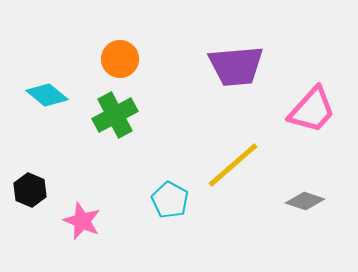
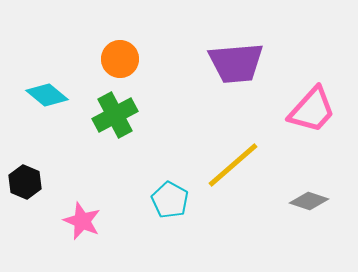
purple trapezoid: moved 3 px up
black hexagon: moved 5 px left, 8 px up
gray diamond: moved 4 px right
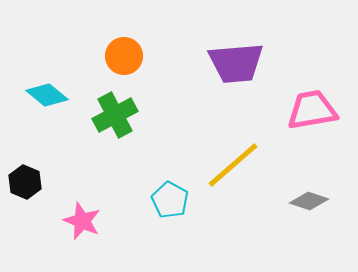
orange circle: moved 4 px right, 3 px up
pink trapezoid: rotated 142 degrees counterclockwise
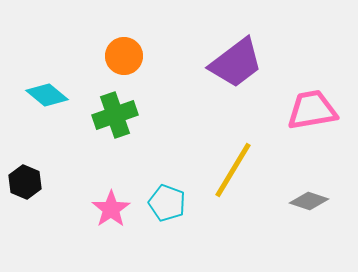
purple trapezoid: rotated 32 degrees counterclockwise
green cross: rotated 9 degrees clockwise
yellow line: moved 5 px down; rotated 18 degrees counterclockwise
cyan pentagon: moved 3 px left, 3 px down; rotated 9 degrees counterclockwise
pink star: moved 29 px right, 12 px up; rotated 15 degrees clockwise
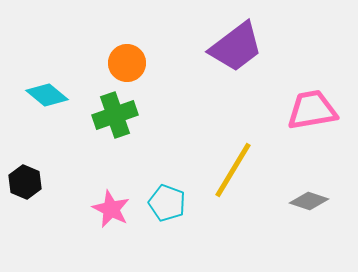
orange circle: moved 3 px right, 7 px down
purple trapezoid: moved 16 px up
pink star: rotated 12 degrees counterclockwise
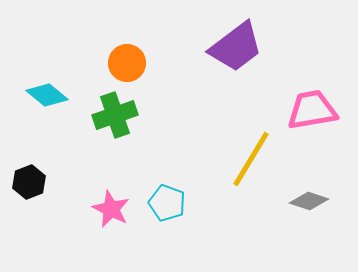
yellow line: moved 18 px right, 11 px up
black hexagon: moved 4 px right; rotated 16 degrees clockwise
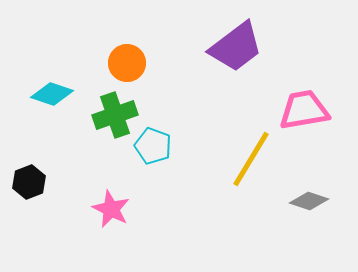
cyan diamond: moved 5 px right, 1 px up; rotated 21 degrees counterclockwise
pink trapezoid: moved 8 px left
cyan pentagon: moved 14 px left, 57 px up
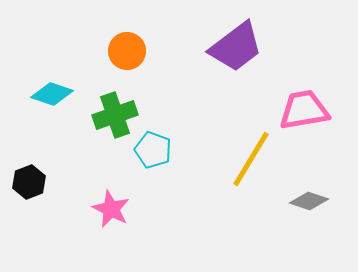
orange circle: moved 12 px up
cyan pentagon: moved 4 px down
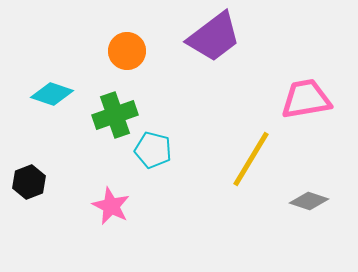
purple trapezoid: moved 22 px left, 10 px up
pink trapezoid: moved 2 px right, 11 px up
cyan pentagon: rotated 6 degrees counterclockwise
pink star: moved 3 px up
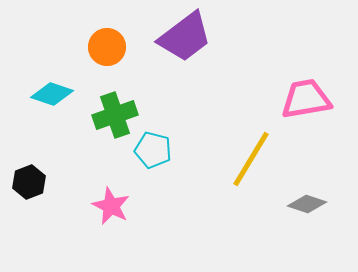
purple trapezoid: moved 29 px left
orange circle: moved 20 px left, 4 px up
gray diamond: moved 2 px left, 3 px down
